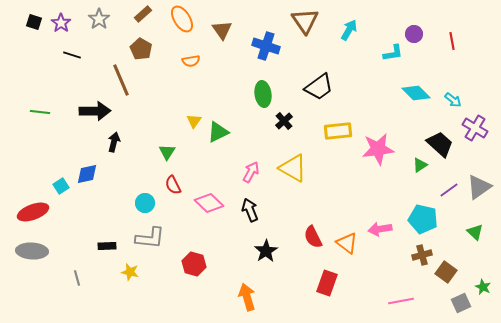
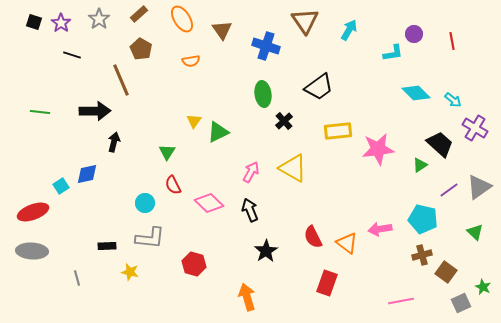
brown rectangle at (143, 14): moved 4 px left
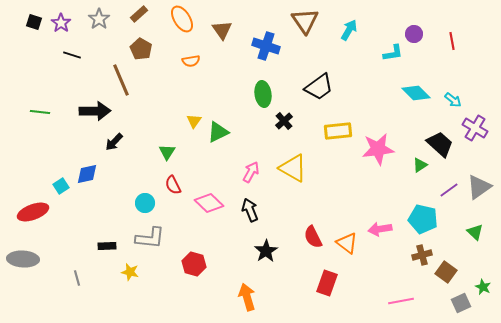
black arrow at (114, 142): rotated 150 degrees counterclockwise
gray ellipse at (32, 251): moved 9 px left, 8 px down
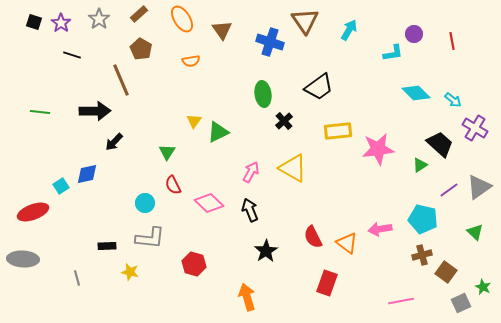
blue cross at (266, 46): moved 4 px right, 4 px up
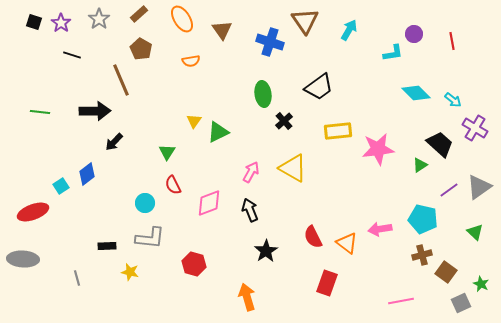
blue diamond at (87, 174): rotated 25 degrees counterclockwise
pink diamond at (209, 203): rotated 64 degrees counterclockwise
green star at (483, 287): moved 2 px left, 3 px up
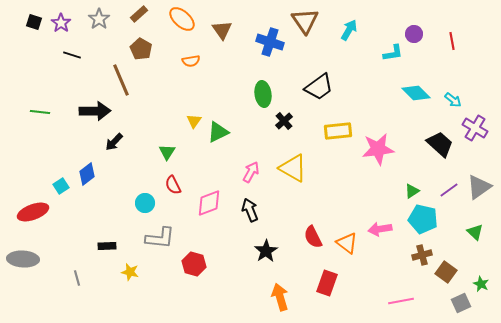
orange ellipse at (182, 19): rotated 16 degrees counterclockwise
green triangle at (420, 165): moved 8 px left, 26 px down
gray L-shape at (150, 238): moved 10 px right
orange arrow at (247, 297): moved 33 px right
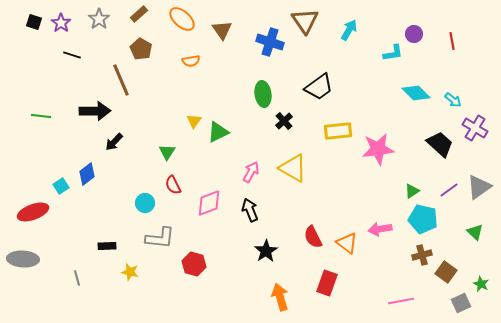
green line at (40, 112): moved 1 px right, 4 px down
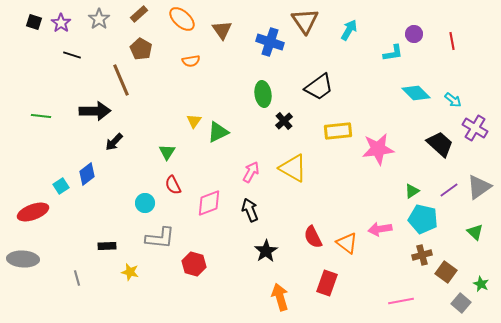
gray square at (461, 303): rotated 24 degrees counterclockwise
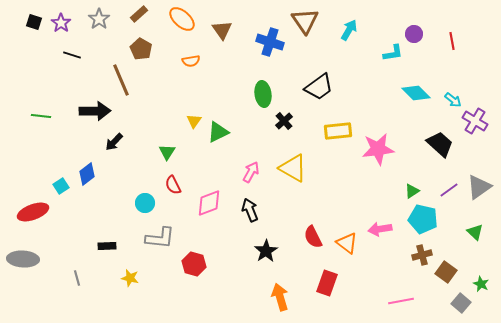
purple cross at (475, 128): moved 7 px up
yellow star at (130, 272): moved 6 px down
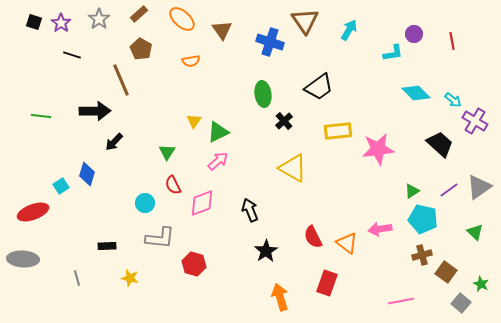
pink arrow at (251, 172): moved 33 px left, 11 px up; rotated 20 degrees clockwise
blue diamond at (87, 174): rotated 35 degrees counterclockwise
pink diamond at (209, 203): moved 7 px left
